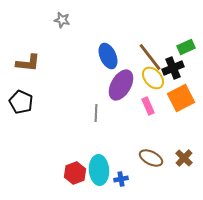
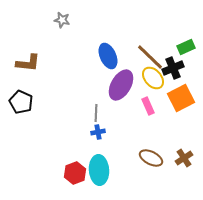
brown line: rotated 8 degrees counterclockwise
brown cross: rotated 12 degrees clockwise
blue cross: moved 23 px left, 47 px up
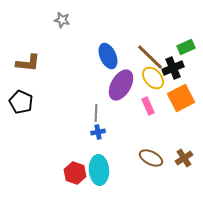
red hexagon: rotated 20 degrees counterclockwise
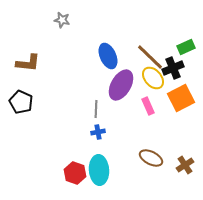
gray line: moved 4 px up
brown cross: moved 1 px right, 7 px down
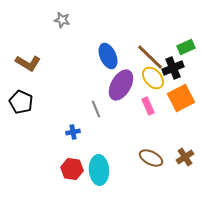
brown L-shape: rotated 25 degrees clockwise
gray line: rotated 24 degrees counterclockwise
blue cross: moved 25 px left
brown cross: moved 8 px up
red hexagon: moved 3 px left, 4 px up; rotated 10 degrees counterclockwise
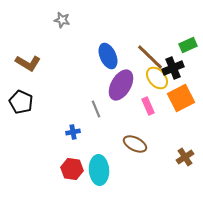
green rectangle: moved 2 px right, 2 px up
yellow ellipse: moved 4 px right
brown ellipse: moved 16 px left, 14 px up
